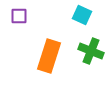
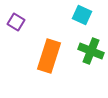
purple square: moved 3 px left, 6 px down; rotated 30 degrees clockwise
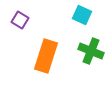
purple square: moved 4 px right, 2 px up
orange rectangle: moved 3 px left
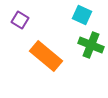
green cross: moved 6 px up
orange rectangle: rotated 68 degrees counterclockwise
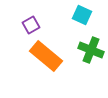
purple square: moved 11 px right, 5 px down; rotated 30 degrees clockwise
green cross: moved 5 px down
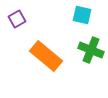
cyan square: rotated 12 degrees counterclockwise
purple square: moved 14 px left, 6 px up
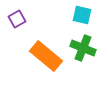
green cross: moved 8 px left, 2 px up
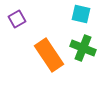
cyan square: moved 1 px left, 1 px up
orange rectangle: moved 3 px right, 1 px up; rotated 16 degrees clockwise
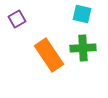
cyan square: moved 1 px right
green cross: rotated 25 degrees counterclockwise
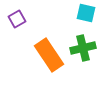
cyan square: moved 4 px right, 1 px up
green cross: rotated 10 degrees counterclockwise
